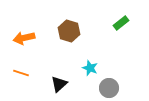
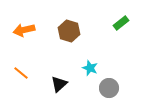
orange arrow: moved 8 px up
orange line: rotated 21 degrees clockwise
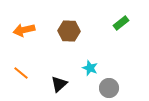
brown hexagon: rotated 15 degrees counterclockwise
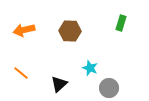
green rectangle: rotated 35 degrees counterclockwise
brown hexagon: moved 1 px right
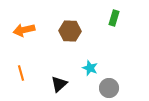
green rectangle: moved 7 px left, 5 px up
orange line: rotated 35 degrees clockwise
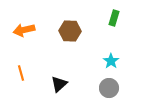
cyan star: moved 21 px right, 7 px up; rotated 14 degrees clockwise
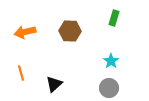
orange arrow: moved 1 px right, 2 px down
black triangle: moved 5 px left
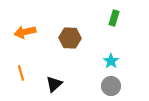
brown hexagon: moved 7 px down
gray circle: moved 2 px right, 2 px up
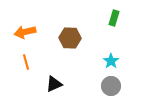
orange line: moved 5 px right, 11 px up
black triangle: rotated 18 degrees clockwise
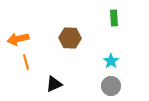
green rectangle: rotated 21 degrees counterclockwise
orange arrow: moved 7 px left, 7 px down
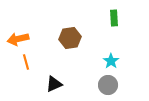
brown hexagon: rotated 10 degrees counterclockwise
gray circle: moved 3 px left, 1 px up
